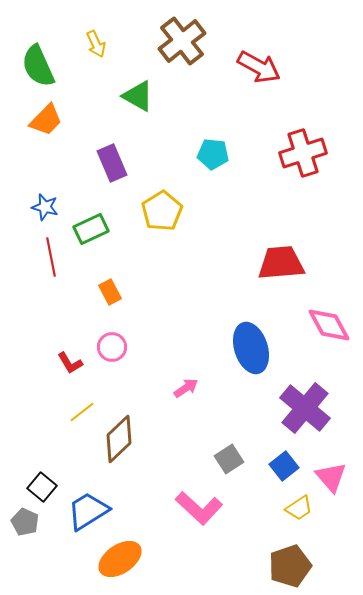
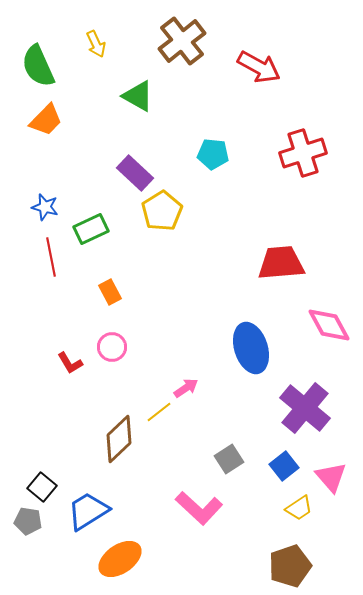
purple rectangle: moved 23 px right, 10 px down; rotated 24 degrees counterclockwise
yellow line: moved 77 px right
gray pentagon: moved 3 px right, 1 px up; rotated 16 degrees counterclockwise
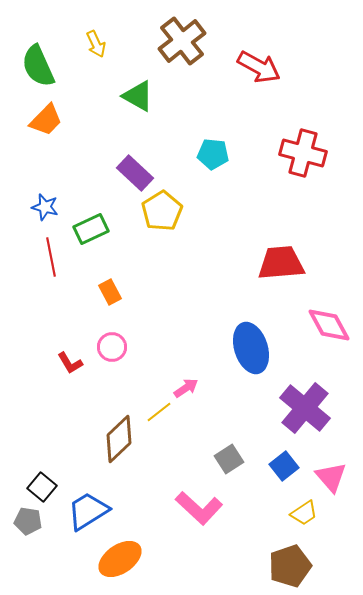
red cross: rotated 33 degrees clockwise
yellow trapezoid: moved 5 px right, 5 px down
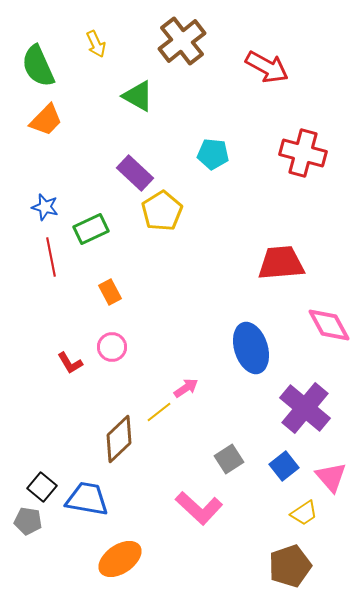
red arrow: moved 8 px right
blue trapezoid: moved 1 px left, 12 px up; rotated 42 degrees clockwise
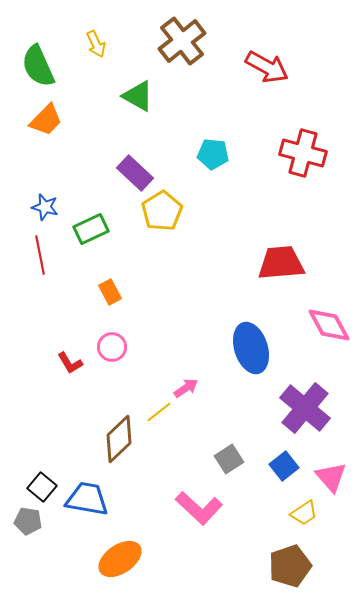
red line: moved 11 px left, 2 px up
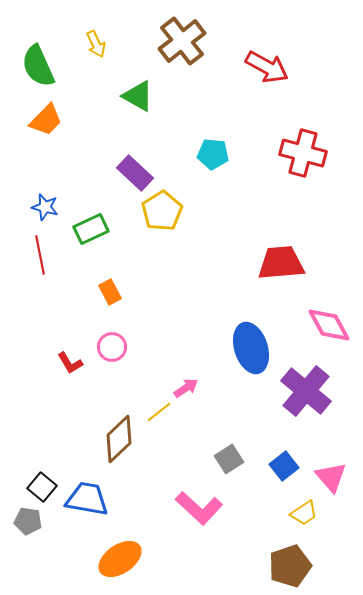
purple cross: moved 1 px right, 17 px up
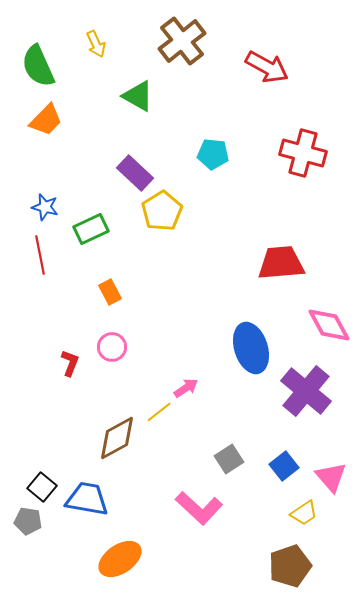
red L-shape: rotated 128 degrees counterclockwise
brown diamond: moved 2 px left, 1 px up; rotated 15 degrees clockwise
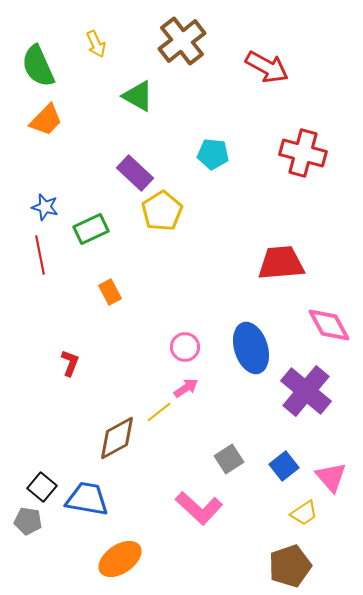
pink circle: moved 73 px right
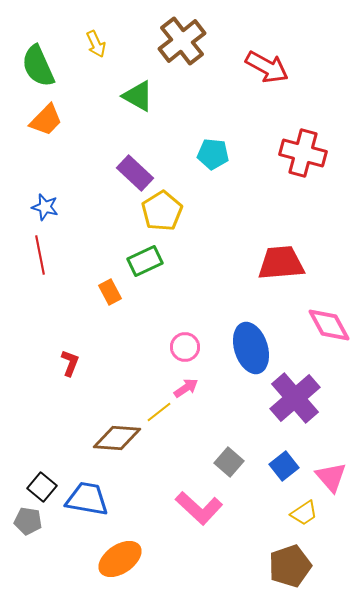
green rectangle: moved 54 px right, 32 px down
purple cross: moved 11 px left, 7 px down; rotated 9 degrees clockwise
brown diamond: rotated 33 degrees clockwise
gray square: moved 3 px down; rotated 16 degrees counterclockwise
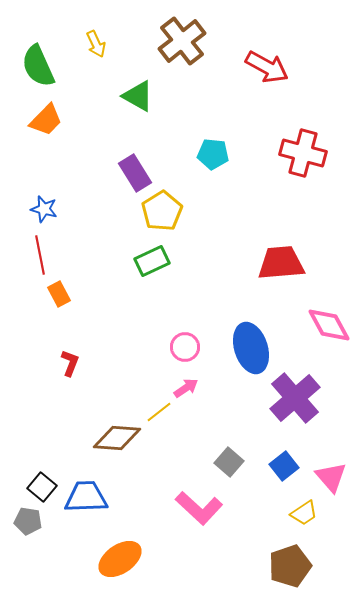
purple rectangle: rotated 15 degrees clockwise
blue star: moved 1 px left, 2 px down
green rectangle: moved 7 px right
orange rectangle: moved 51 px left, 2 px down
blue trapezoid: moved 1 px left, 2 px up; rotated 12 degrees counterclockwise
